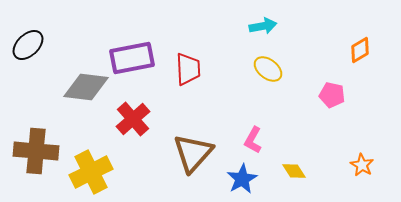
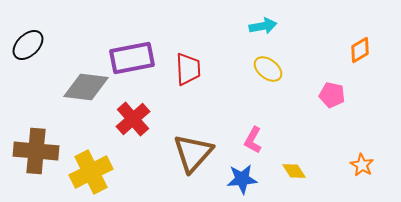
blue star: rotated 24 degrees clockwise
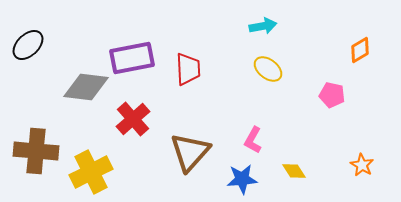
brown triangle: moved 3 px left, 1 px up
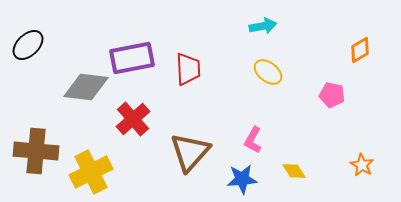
yellow ellipse: moved 3 px down
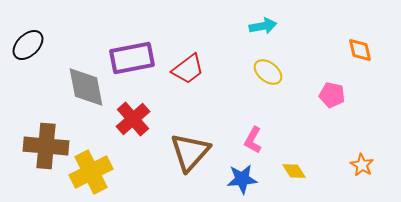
orange diamond: rotated 72 degrees counterclockwise
red trapezoid: rotated 56 degrees clockwise
gray diamond: rotated 72 degrees clockwise
brown cross: moved 10 px right, 5 px up
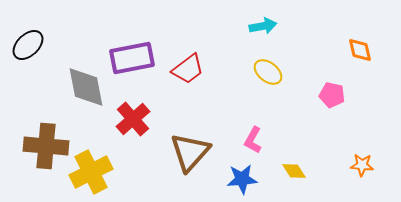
orange star: rotated 25 degrees counterclockwise
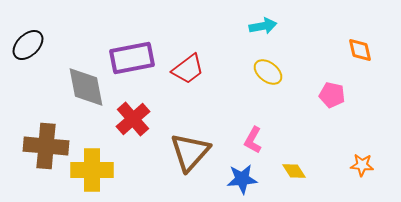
yellow cross: moved 1 px right, 2 px up; rotated 27 degrees clockwise
